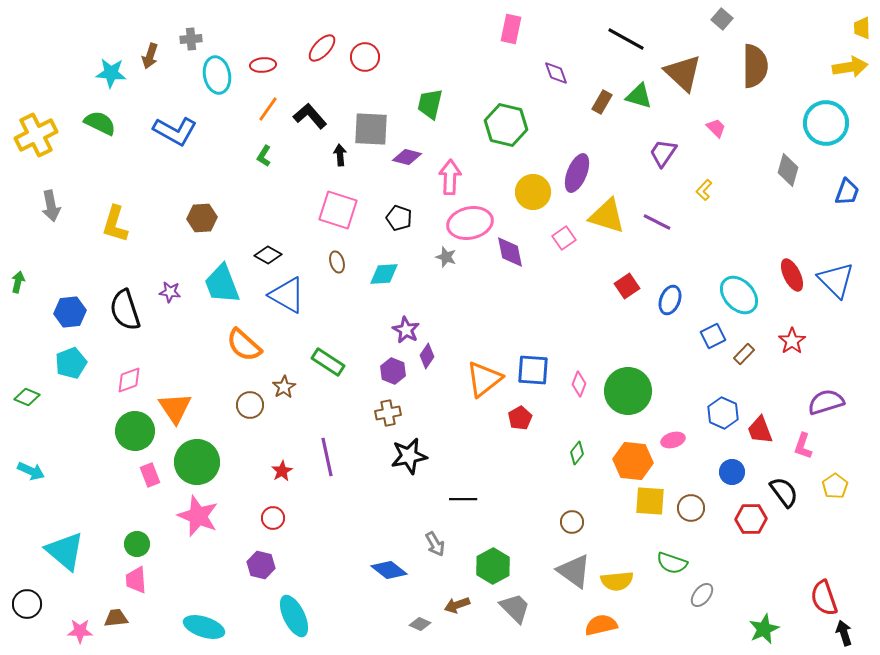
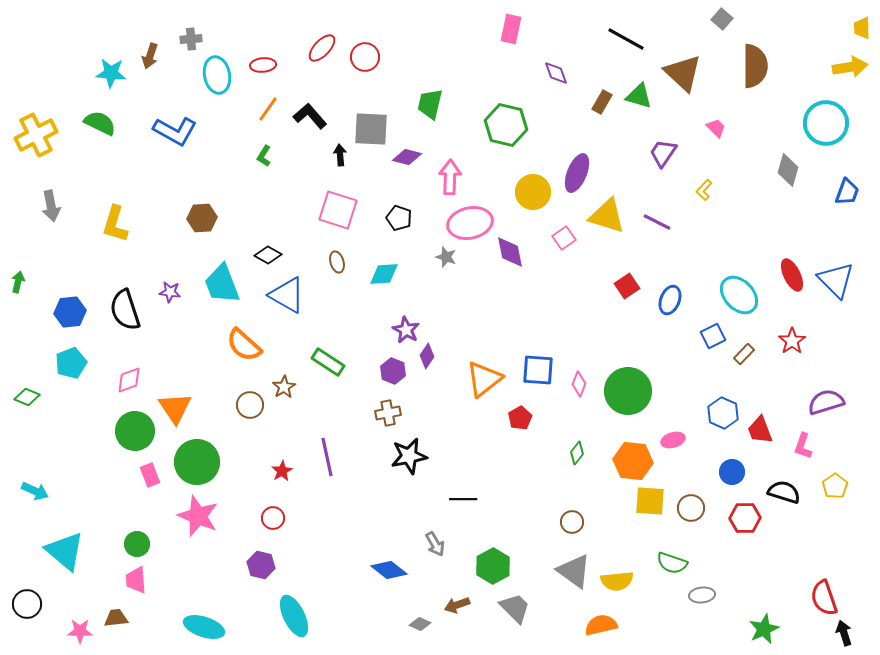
blue square at (533, 370): moved 5 px right
cyan arrow at (31, 471): moved 4 px right, 20 px down
black semicircle at (784, 492): rotated 36 degrees counterclockwise
red hexagon at (751, 519): moved 6 px left, 1 px up
gray ellipse at (702, 595): rotated 45 degrees clockwise
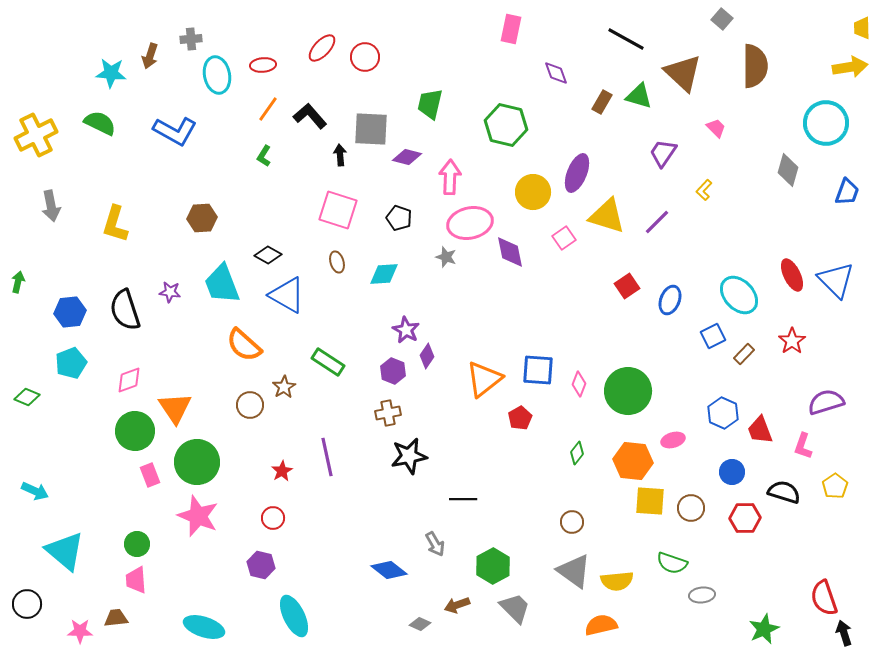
purple line at (657, 222): rotated 72 degrees counterclockwise
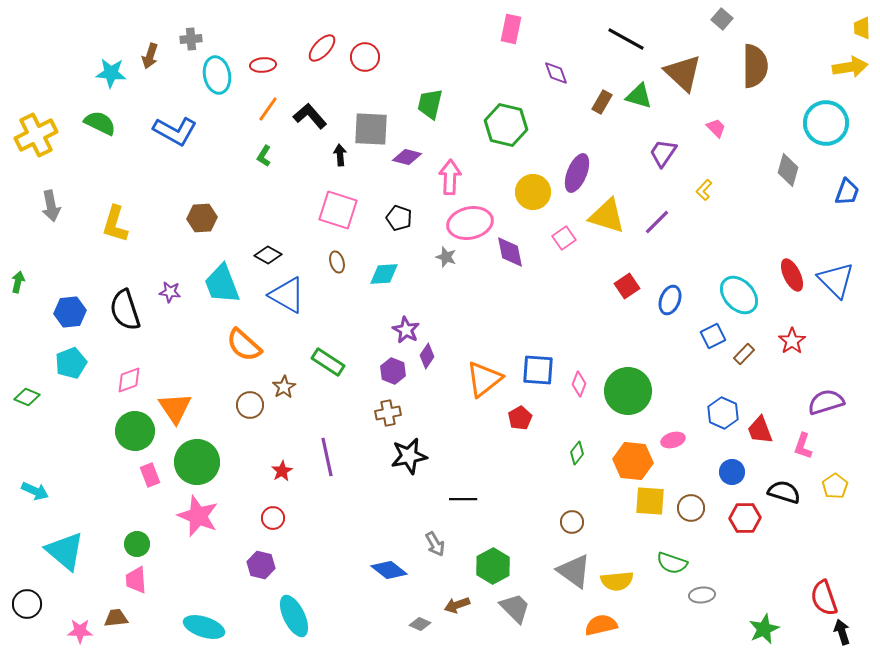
black arrow at (844, 633): moved 2 px left, 1 px up
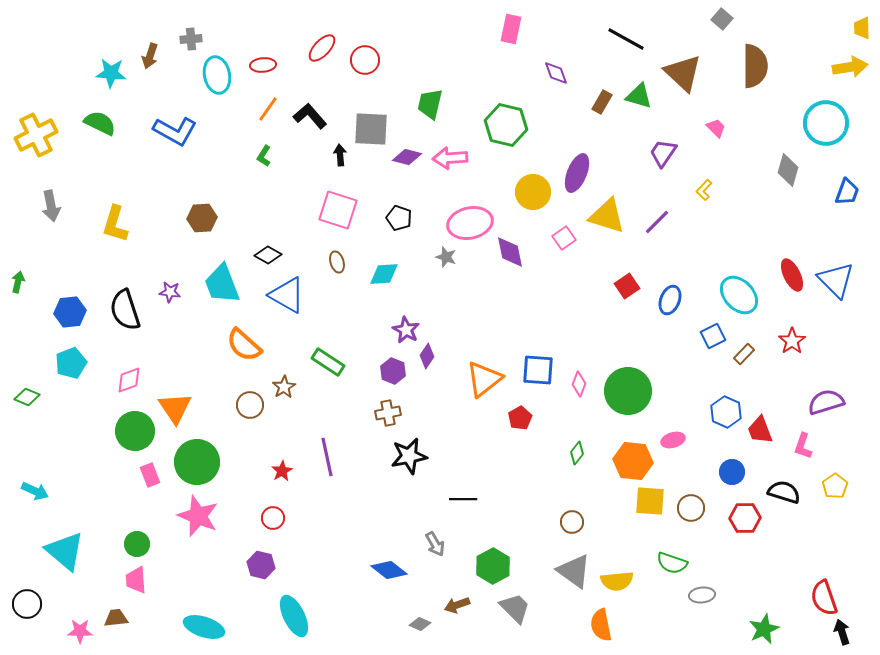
red circle at (365, 57): moved 3 px down
pink arrow at (450, 177): moved 19 px up; rotated 96 degrees counterclockwise
blue hexagon at (723, 413): moved 3 px right, 1 px up
orange semicircle at (601, 625): rotated 88 degrees counterclockwise
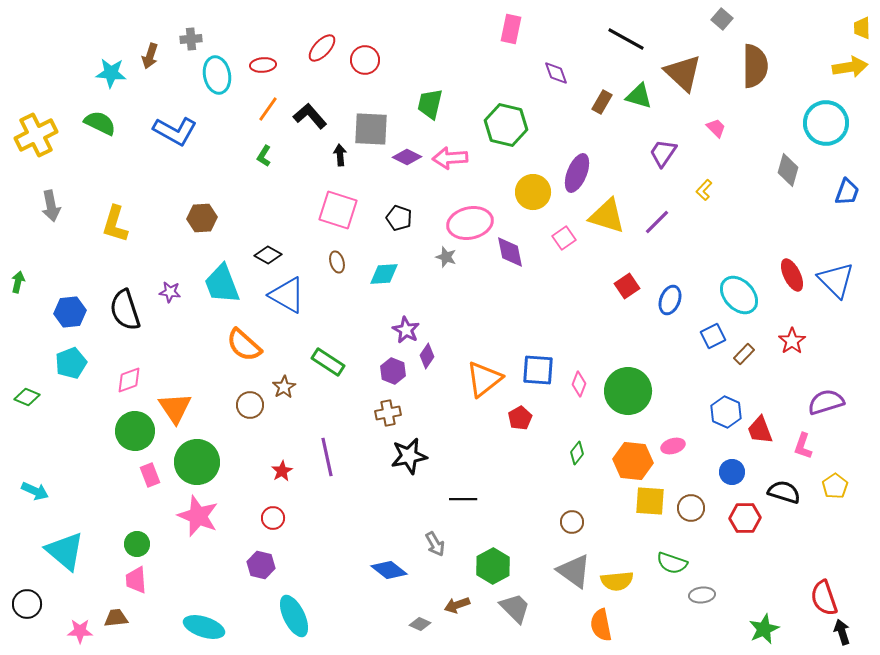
purple diamond at (407, 157): rotated 12 degrees clockwise
pink ellipse at (673, 440): moved 6 px down
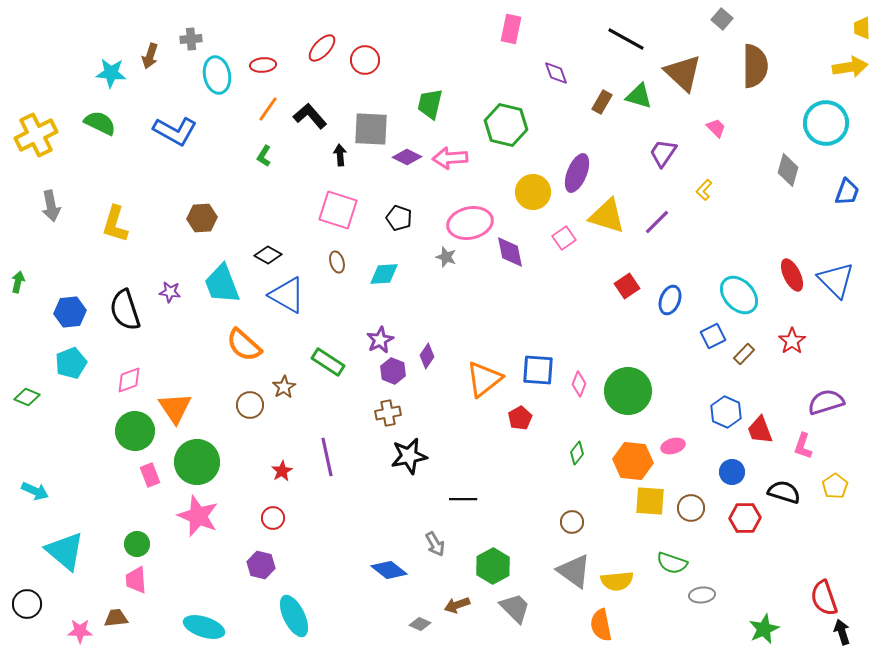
purple star at (406, 330): moved 26 px left, 10 px down; rotated 16 degrees clockwise
